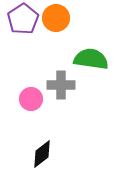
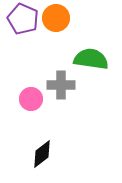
purple pentagon: rotated 16 degrees counterclockwise
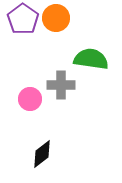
purple pentagon: rotated 12 degrees clockwise
pink circle: moved 1 px left
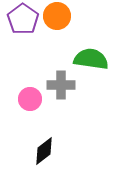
orange circle: moved 1 px right, 2 px up
black diamond: moved 2 px right, 3 px up
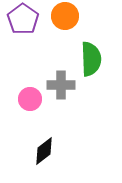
orange circle: moved 8 px right
green semicircle: rotated 80 degrees clockwise
